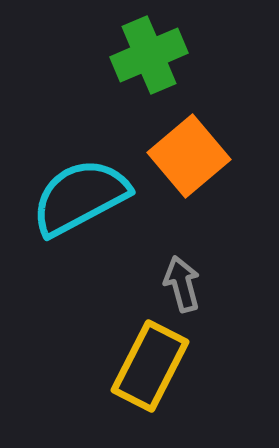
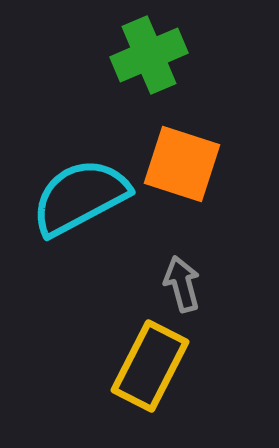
orange square: moved 7 px left, 8 px down; rotated 32 degrees counterclockwise
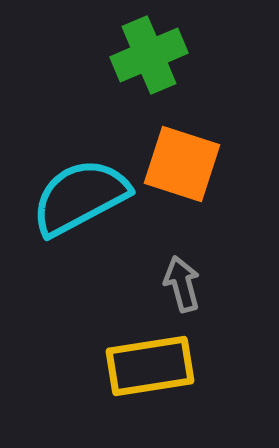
yellow rectangle: rotated 54 degrees clockwise
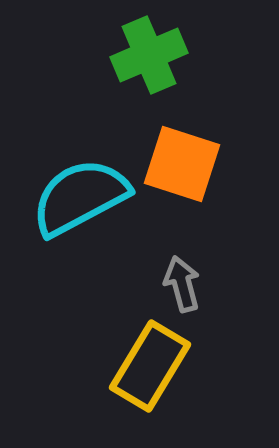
yellow rectangle: rotated 50 degrees counterclockwise
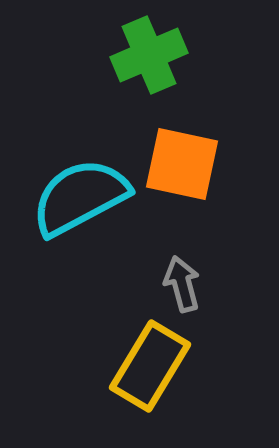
orange square: rotated 6 degrees counterclockwise
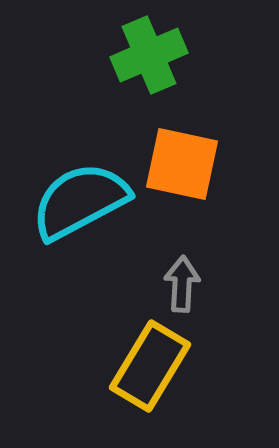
cyan semicircle: moved 4 px down
gray arrow: rotated 18 degrees clockwise
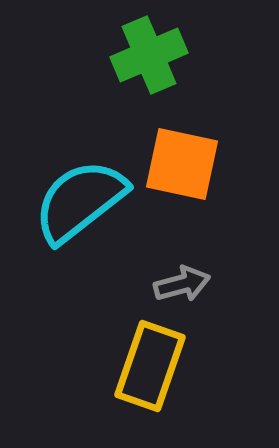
cyan semicircle: rotated 10 degrees counterclockwise
gray arrow: rotated 72 degrees clockwise
yellow rectangle: rotated 12 degrees counterclockwise
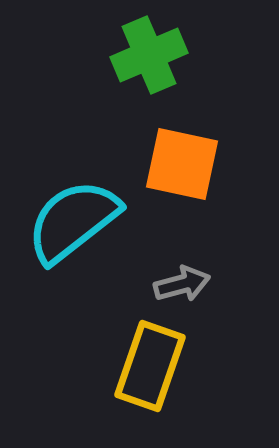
cyan semicircle: moved 7 px left, 20 px down
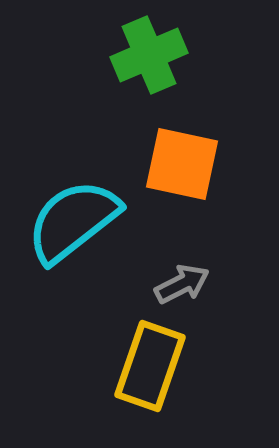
gray arrow: rotated 12 degrees counterclockwise
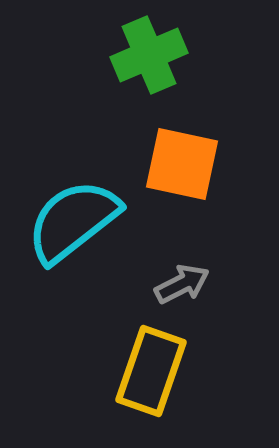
yellow rectangle: moved 1 px right, 5 px down
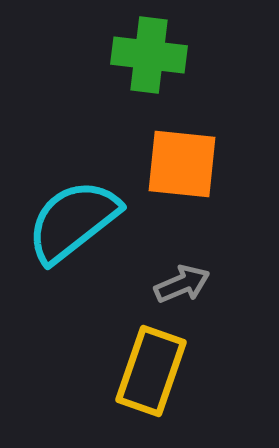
green cross: rotated 30 degrees clockwise
orange square: rotated 6 degrees counterclockwise
gray arrow: rotated 4 degrees clockwise
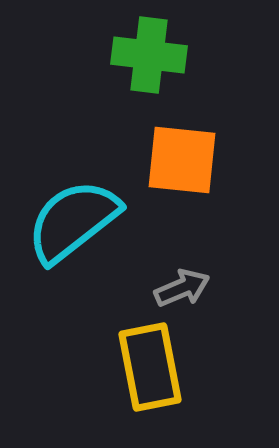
orange square: moved 4 px up
gray arrow: moved 4 px down
yellow rectangle: moved 1 px left, 4 px up; rotated 30 degrees counterclockwise
